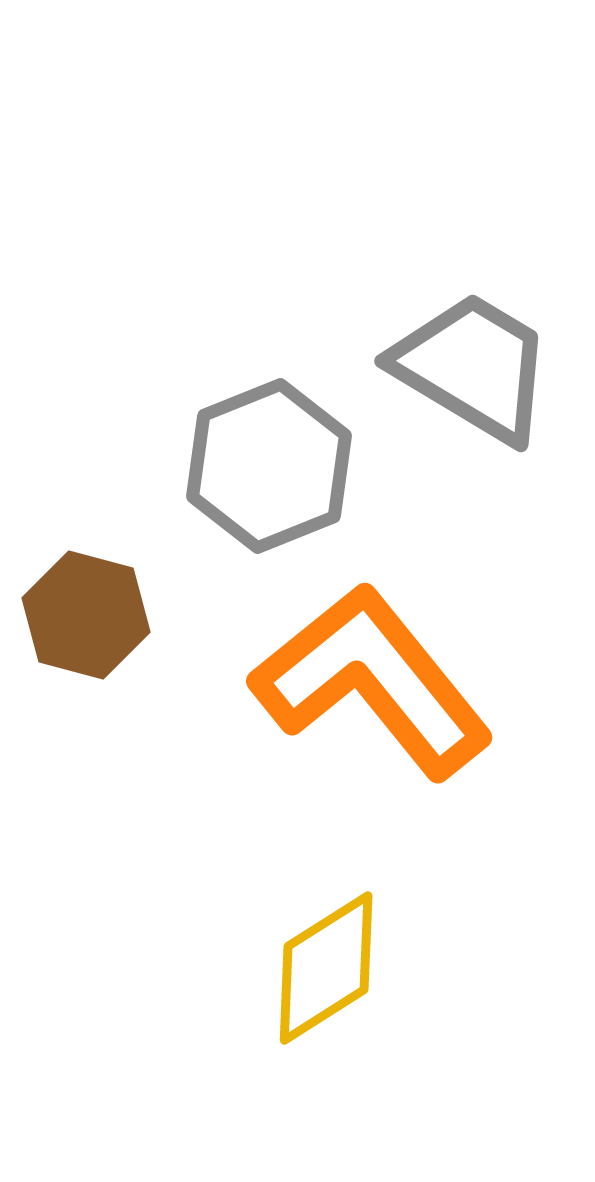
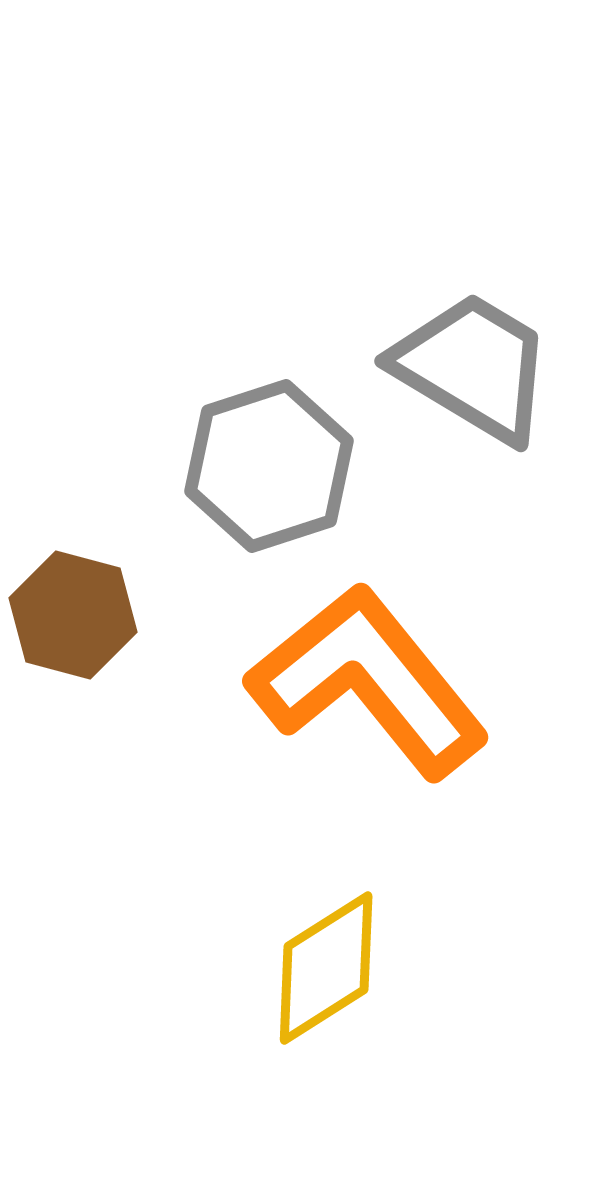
gray hexagon: rotated 4 degrees clockwise
brown hexagon: moved 13 px left
orange L-shape: moved 4 px left
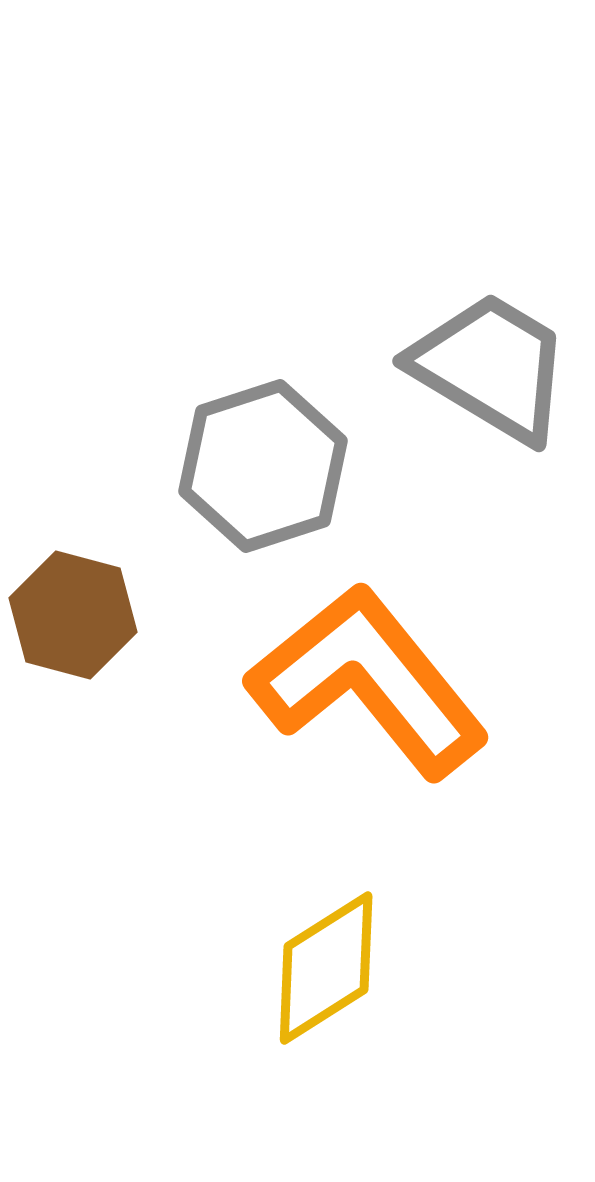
gray trapezoid: moved 18 px right
gray hexagon: moved 6 px left
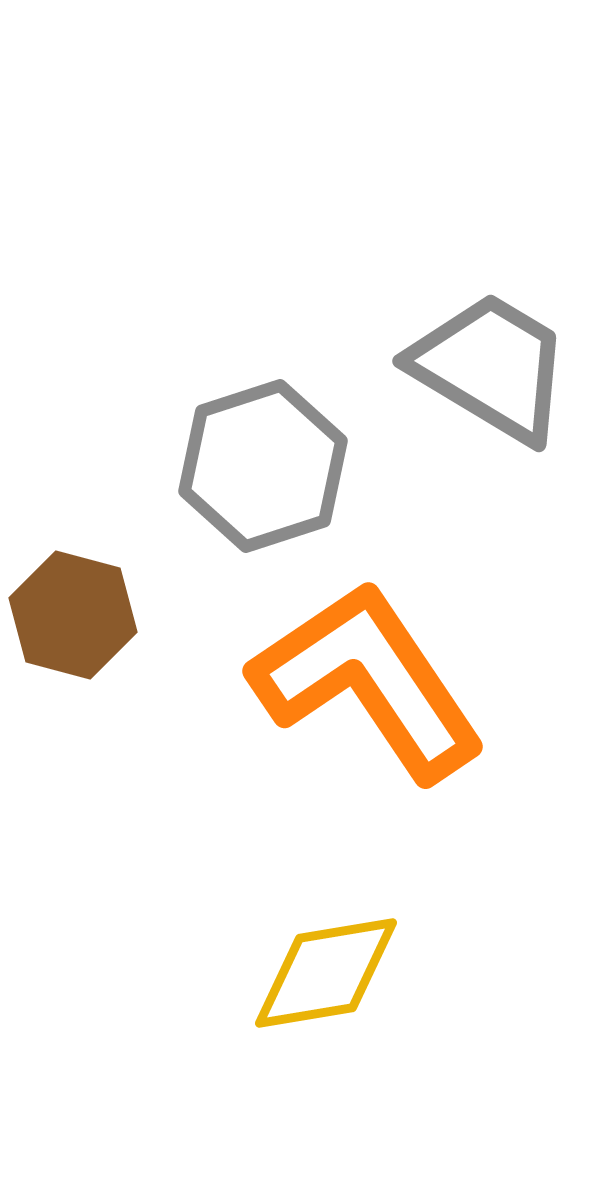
orange L-shape: rotated 5 degrees clockwise
yellow diamond: moved 5 px down; rotated 23 degrees clockwise
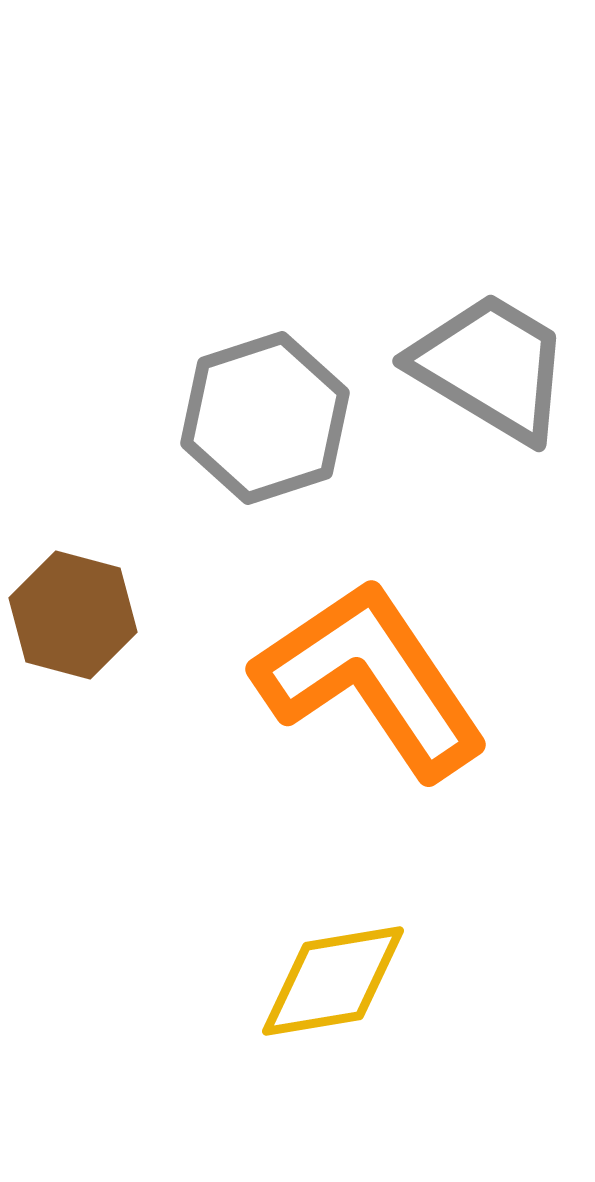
gray hexagon: moved 2 px right, 48 px up
orange L-shape: moved 3 px right, 2 px up
yellow diamond: moved 7 px right, 8 px down
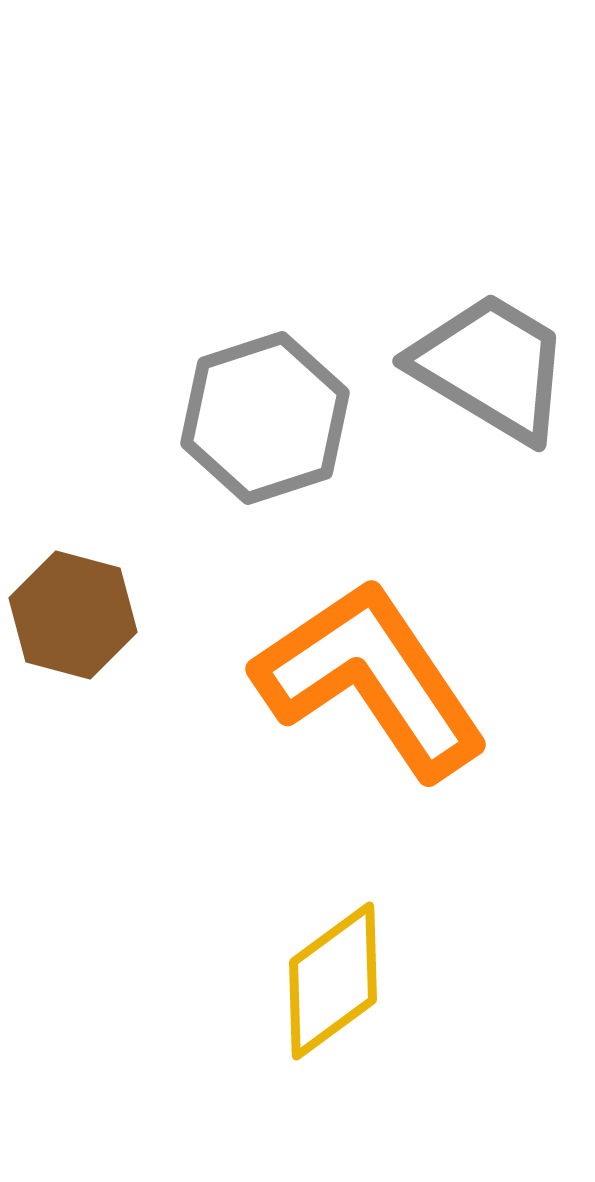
yellow diamond: rotated 27 degrees counterclockwise
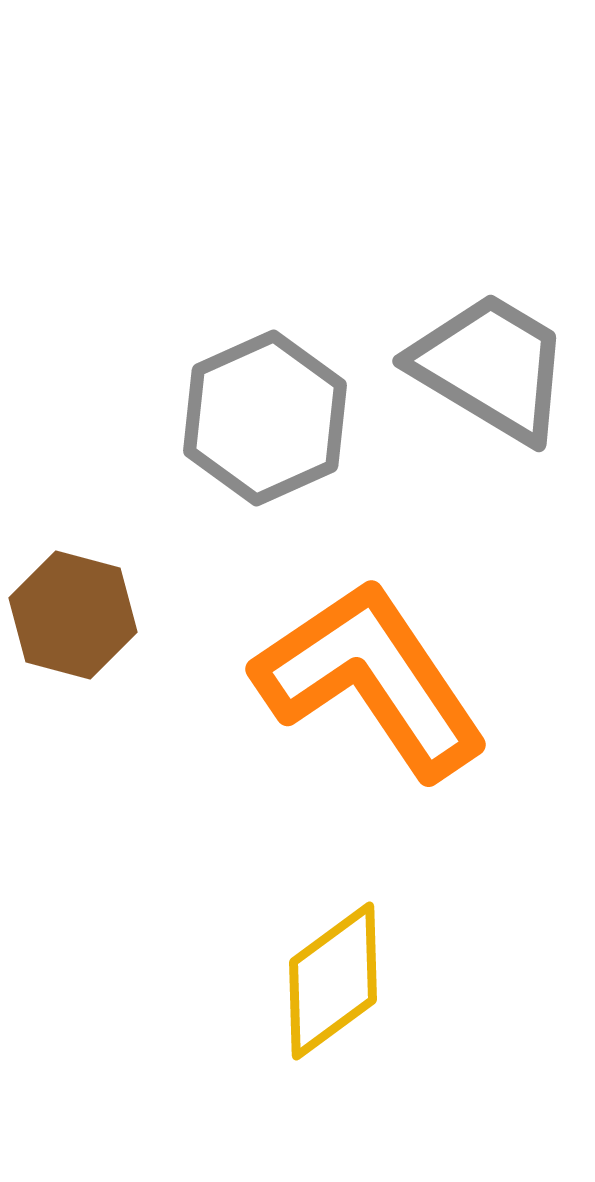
gray hexagon: rotated 6 degrees counterclockwise
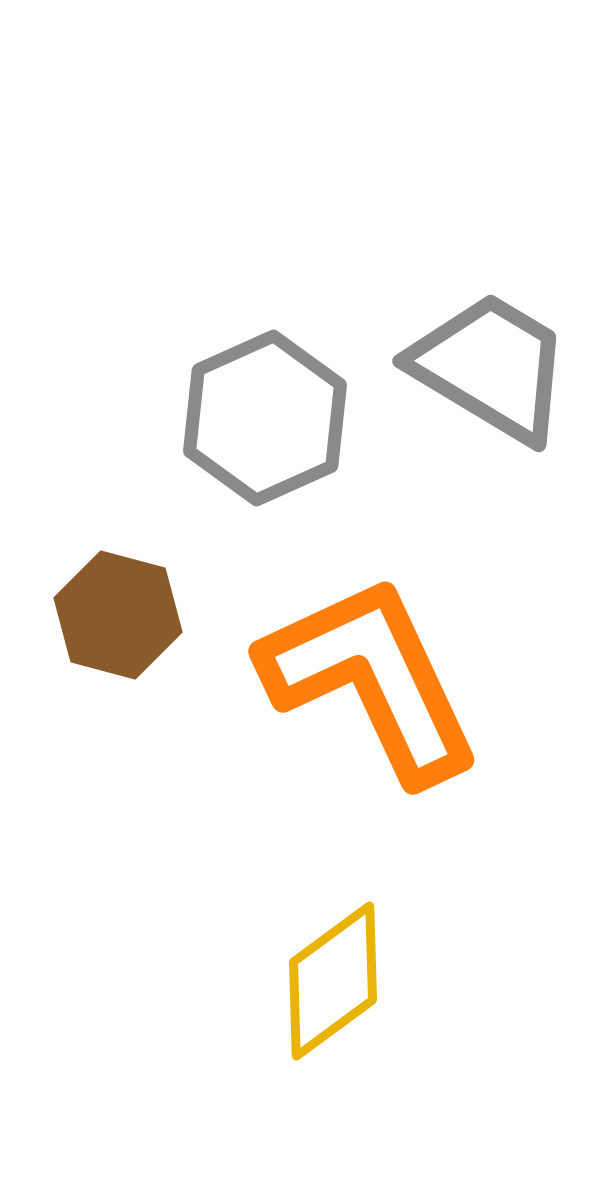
brown hexagon: moved 45 px right
orange L-shape: rotated 9 degrees clockwise
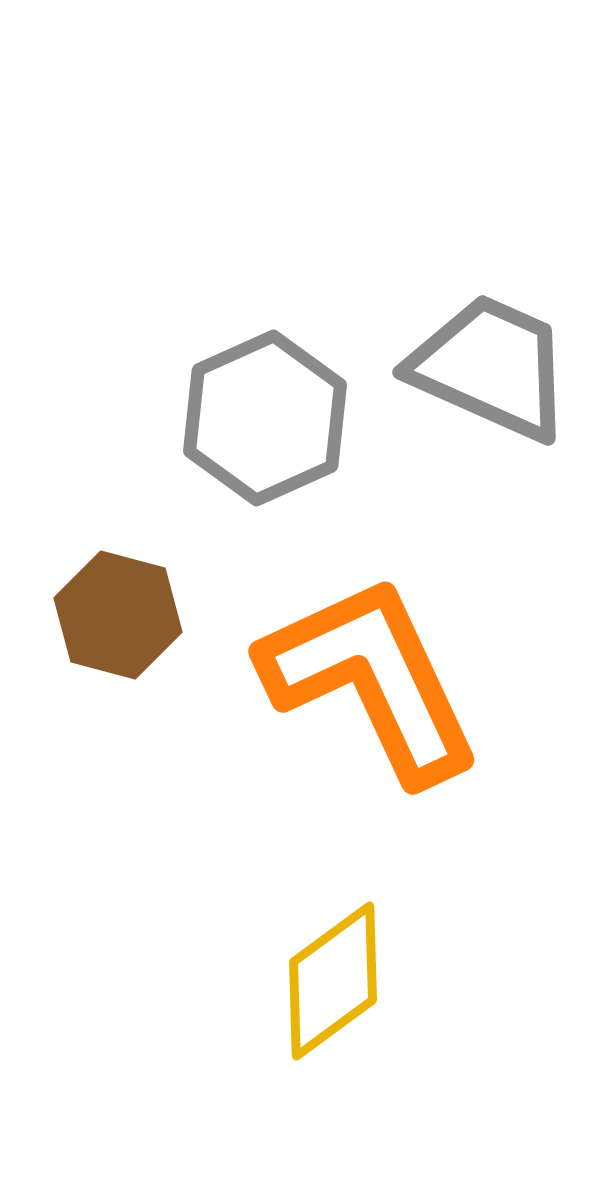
gray trapezoid: rotated 7 degrees counterclockwise
